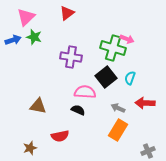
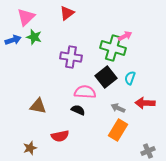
pink arrow: moved 2 px left, 3 px up; rotated 48 degrees counterclockwise
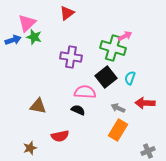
pink triangle: moved 1 px right, 6 px down
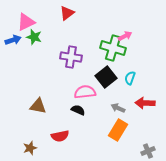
pink triangle: moved 1 px left, 1 px up; rotated 18 degrees clockwise
pink semicircle: rotated 10 degrees counterclockwise
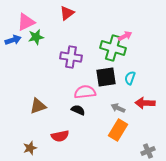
green star: moved 2 px right; rotated 28 degrees counterclockwise
black square: rotated 30 degrees clockwise
brown triangle: rotated 30 degrees counterclockwise
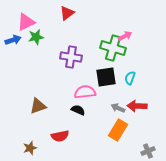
red arrow: moved 8 px left, 3 px down
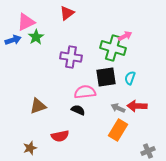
green star: rotated 21 degrees counterclockwise
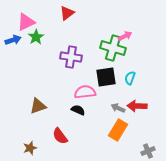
red semicircle: rotated 66 degrees clockwise
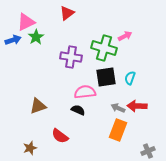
green cross: moved 9 px left
orange rectangle: rotated 10 degrees counterclockwise
red semicircle: rotated 18 degrees counterclockwise
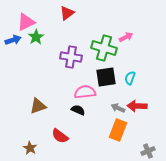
pink arrow: moved 1 px right, 1 px down
brown star: rotated 24 degrees counterclockwise
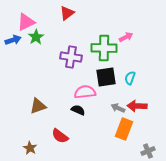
green cross: rotated 15 degrees counterclockwise
orange rectangle: moved 6 px right, 1 px up
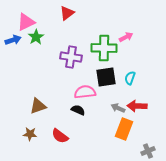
brown star: moved 14 px up; rotated 24 degrees counterclockwise
